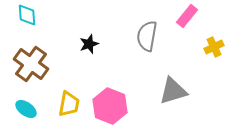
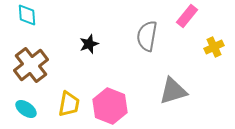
brown cross: moved 1 px down; rotated 16 degrees clockwise
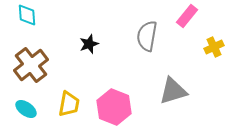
pink hexagon: moved 4 px right, 1 px down
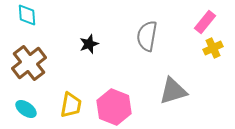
pink rectangle: moved 18 px right, 6 px down
yellow cross: moved 1 px left, 1 px down
brown cross: moved 2 px left, 2 px up
yellow trapezoid: moved 2 px right, 1 px down
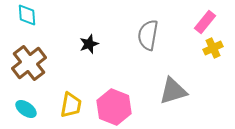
gray semicircle: moved 1 px right, 1 px up
